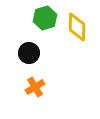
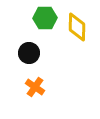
green hexagon: rotated 15 degrees clockwise
orange cross: rotated 24 degrees counterclockwise
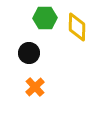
orange cross: rotated 12 degrees clockwise
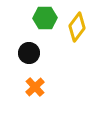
yellow diamond: rotated 36 degrees clockwise
